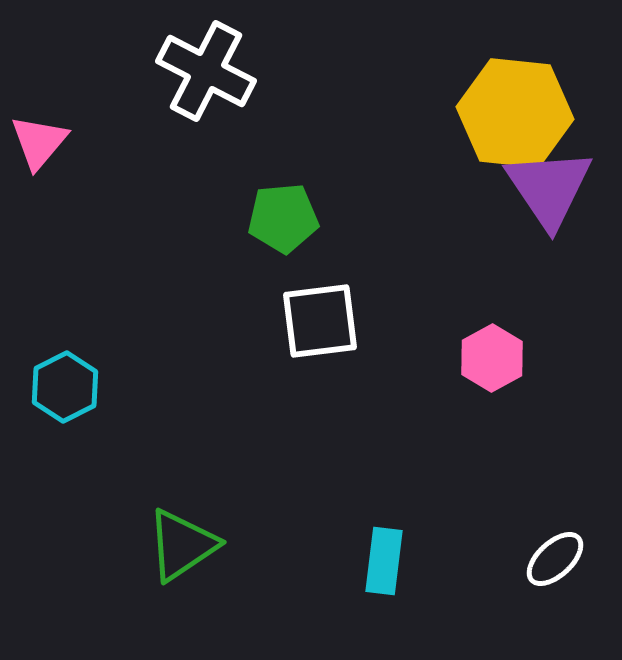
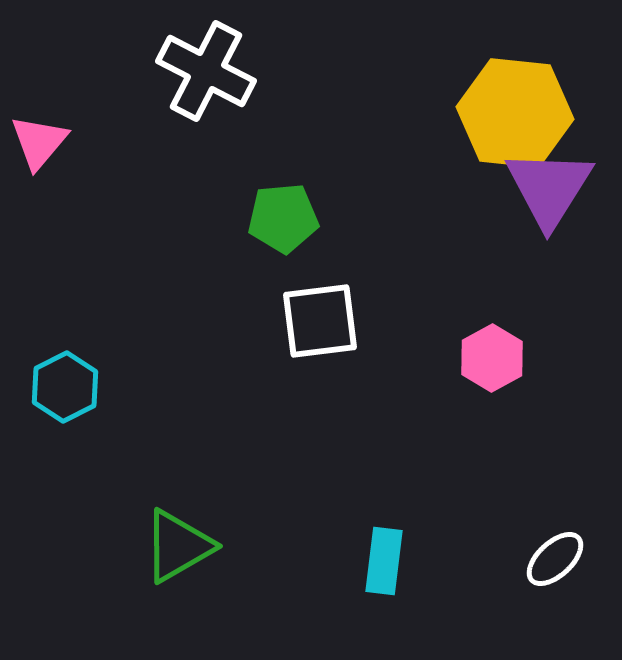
purple triangle: rotated 6 degrees clockwise
green triangle: moved 4 px left, 1 px down; rotated 4 degrees clockwise
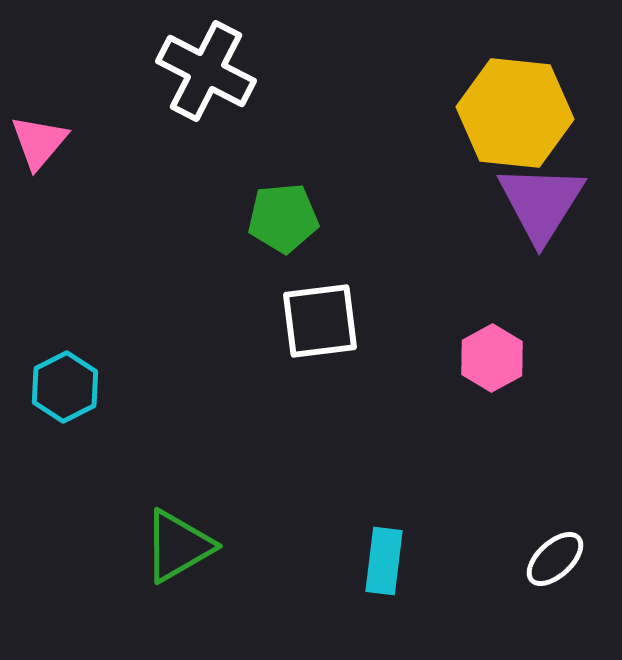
purple triangle: moved 8 px left, 15 px down
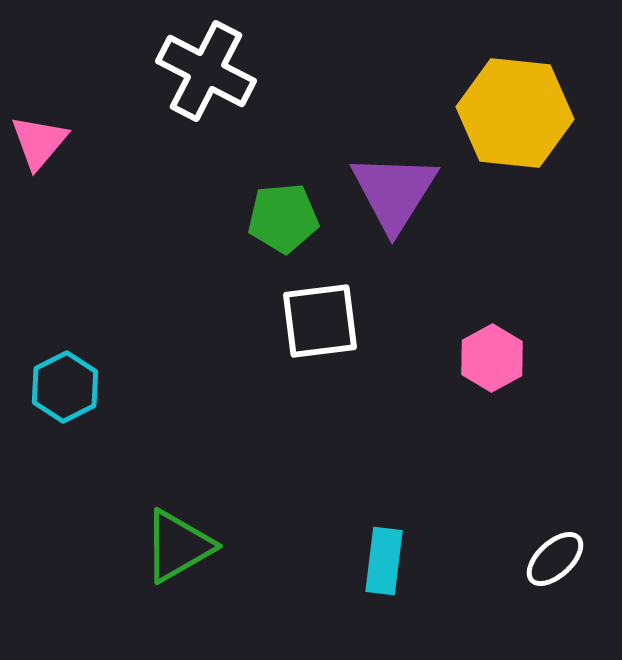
purple triangle: moved 147 px left, 11 px up
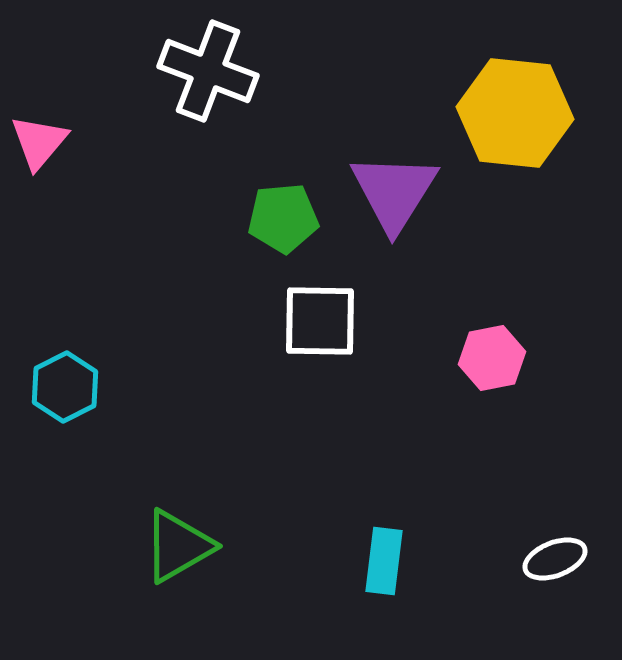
white cross: moved 2 px right; rotated 6 degrees counterclockwise
white square: rotated 8 degrees clockwise
pink hexagon: rotated 18 degrees clockwise
white ellipse: rotated 22 degrees clockwise
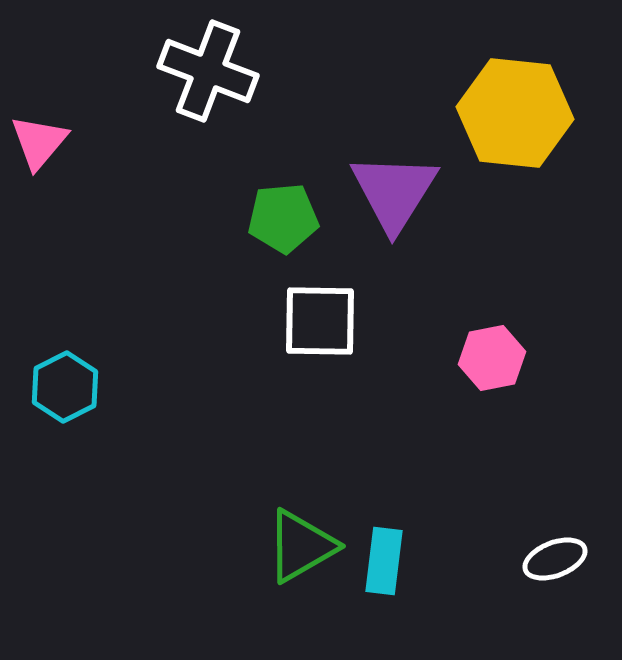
green triangle: moved 123 px right
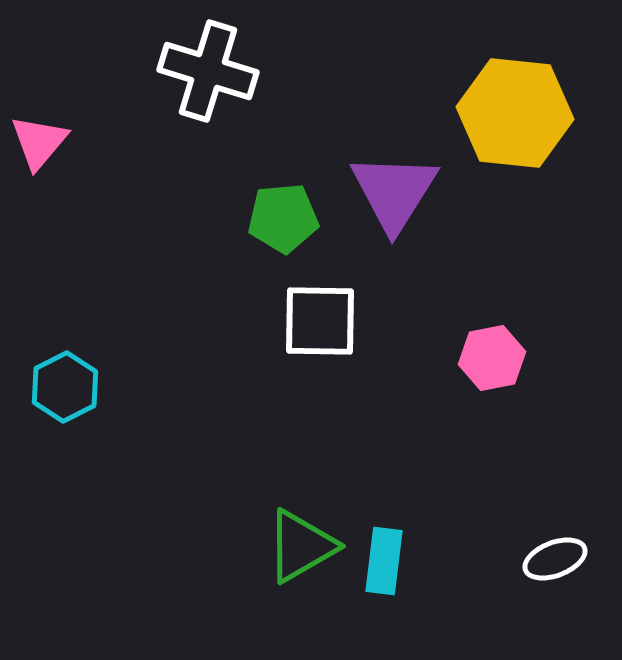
white cross: rotated 4 degrees counterclockwise
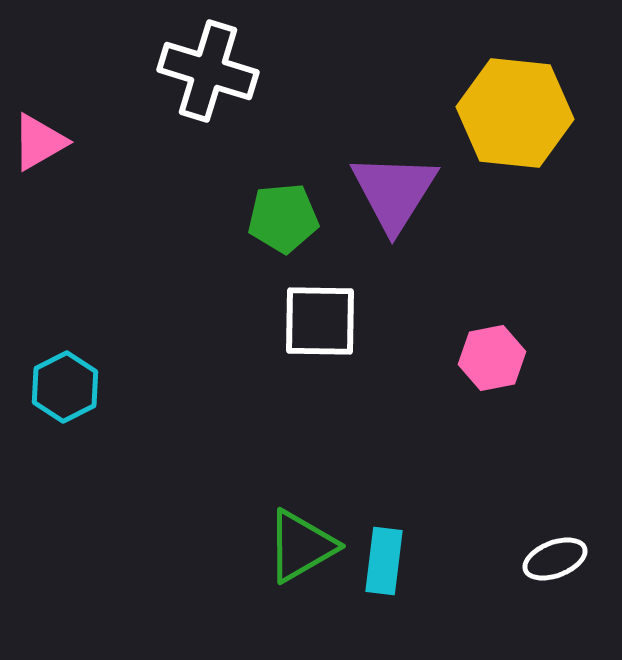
pink triangle: rotated 20 degrees clockwise
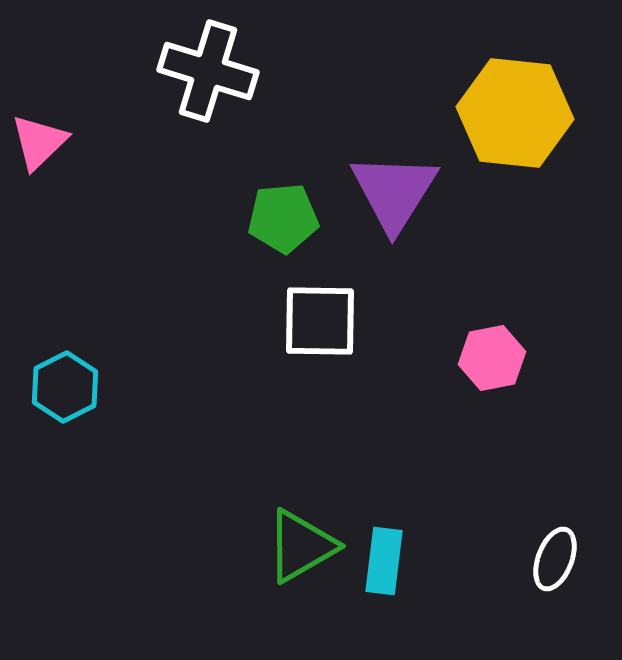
pink triangle: rotated 14 degrees counterclockwise
white ellipse: rotated 48 degrees counterclockwise
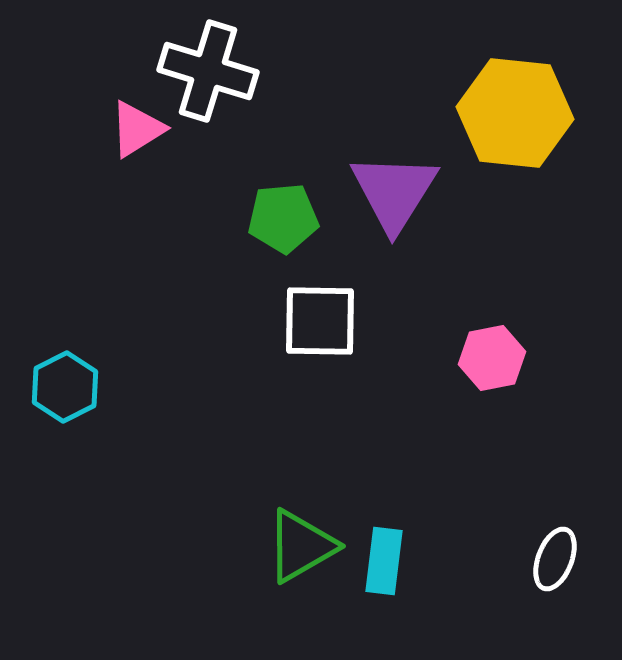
pink triangle: moved 98 px right, 13 px up; rotated 12 degrees clockwise
